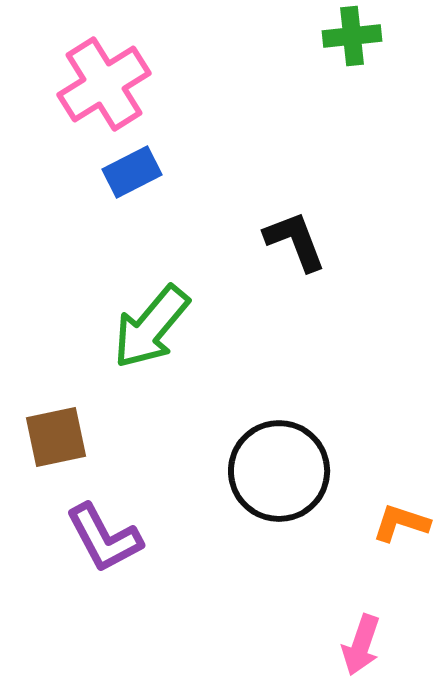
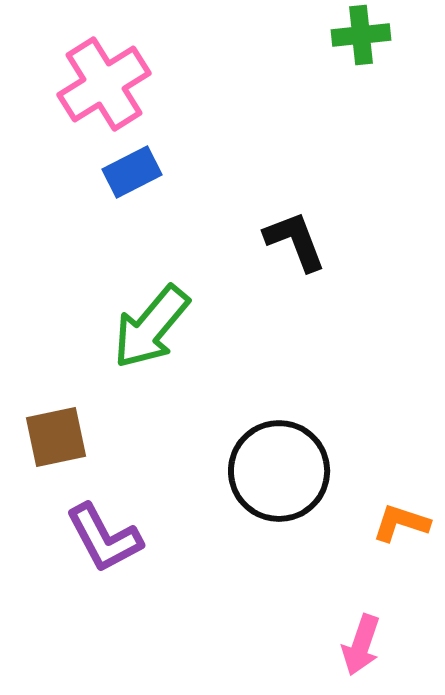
green cross: moved 9 px right, 1 px up
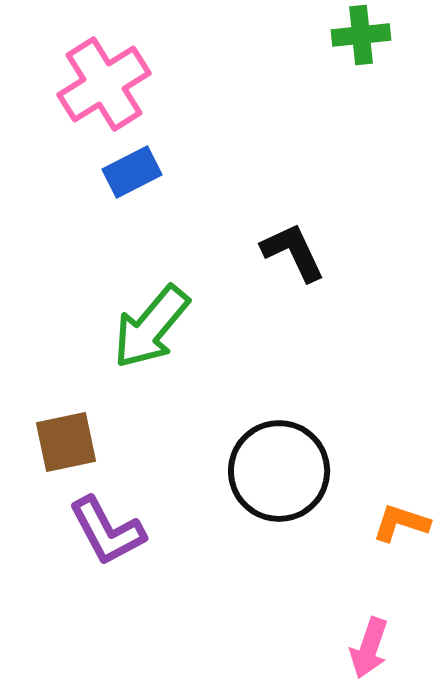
black L-shape: moved 2 px left, 11 px down; rotated 4 degrees counterclockwise
brown square: moved 10 px right, 5 px down
purple L-shape: moved 3 px right, 7 px up
pink arrow: moved 8 px right, 3 px down
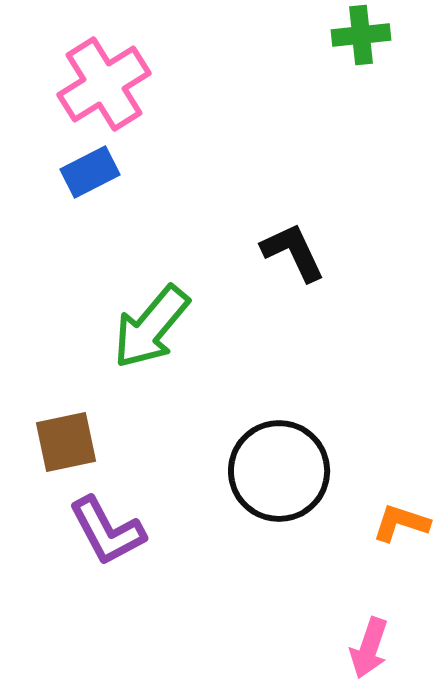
blue rectangle: moved 42 px left
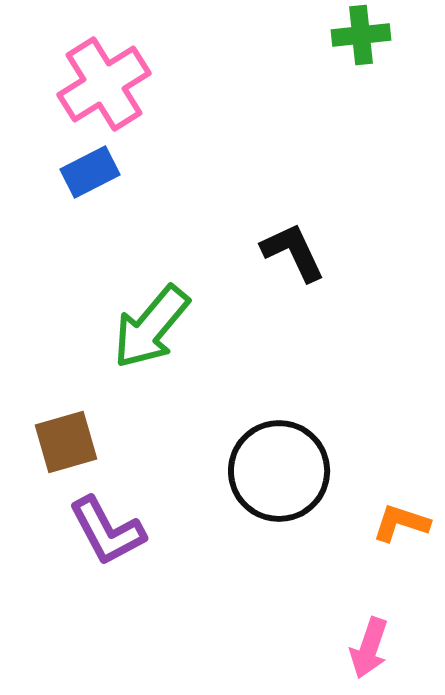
brown square: rotated 4 degrees counterclockwise
